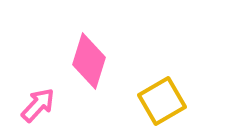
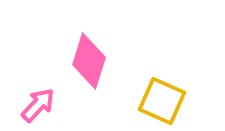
yellow square: rotated 36 degrees counterclockwise
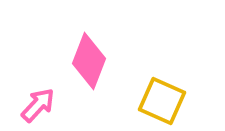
pink diamond: rotated 4 degrees clockwise
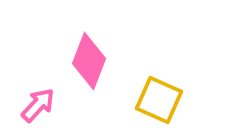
yellow square: moved 3 px left, 1 px up
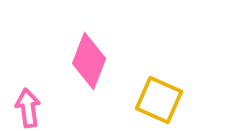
pink arrow: moved 10 px left, 3 px down; rotated 51 degrees counterclockwise
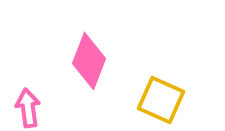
yellow square: moved 2 px right
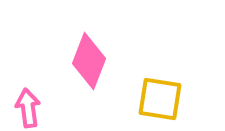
yellow square: moved 1 px left, 1 px up; rotated 15 degrees counterclockwise
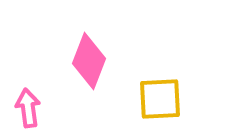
yellow square: rotated 12 degrees counterclockwise
